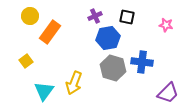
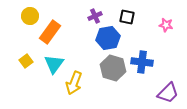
cyan triangle: moved 10 px right, 27 px up
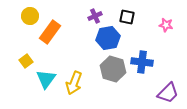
cyan triangle: moved 8 px left, 15 px down
gray hexagon: moved 1 px down
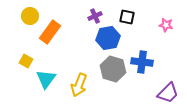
yellow square: rotated 24 degrees counterclockwise
yellow arrow: moved 5 px right, 2 px down
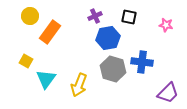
black square: moved 2 px right
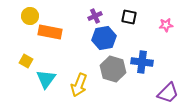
pink star: rotated 16 degrees counterclockwise
orange rectangle: rotated 65 degrees clockwise
blue hexagon: moved 4 px left
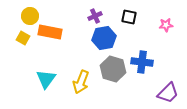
yellow square: moved 3 px left, 23 px up
yellow arrow: moved 2 px right, 3 px up
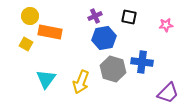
yellow square: moved 3 px right, 6 px down
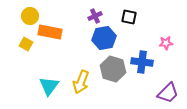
pink star: moved 18 px down
cyan triangle: moved 3 px right, 7 px down
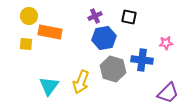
yellow circle: moved 1 px left
yellow square: rotated 24 degrees counterclockwise
blue cross: moved 2 px up
